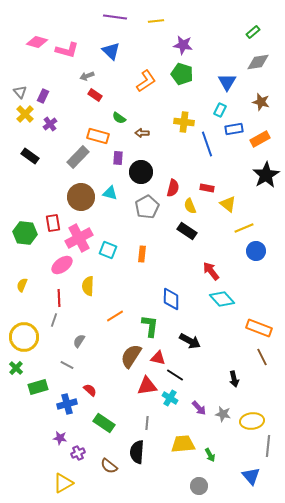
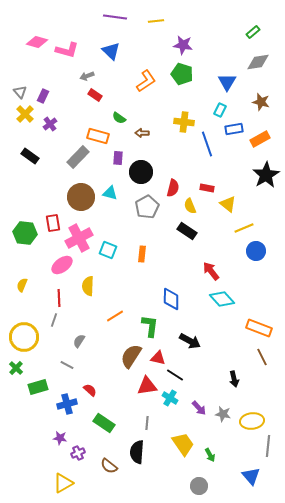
yellow trapezoid at (183, 444): rotated 60 degrees clockwise
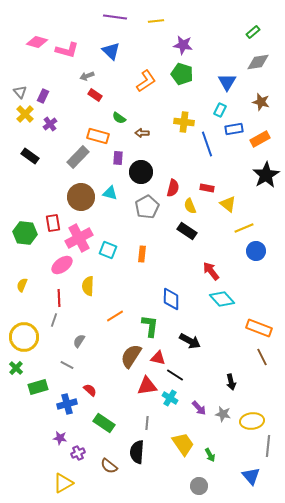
black arrow at (234, 379): moved 3 px left, 3 px down
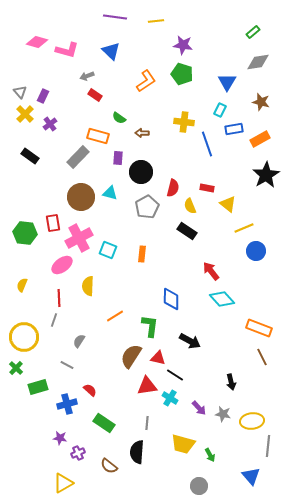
yellow trapezoid at (183, 444): rotated 140 degrees clockwise
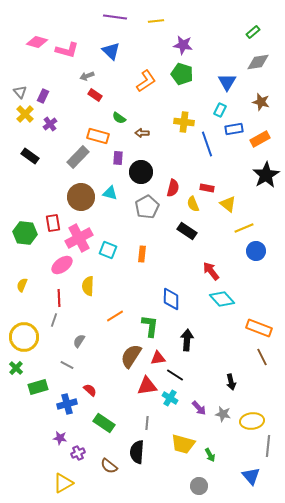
yellow semicircle at (190, 206): moved 3 px right, 2 px up
black arrow at (190, 341): moved 3 px left, 1 px up; rotated 115 degrees counterclockwise
red triangle at (158, 358): rotated 21 degrees counterclockwise
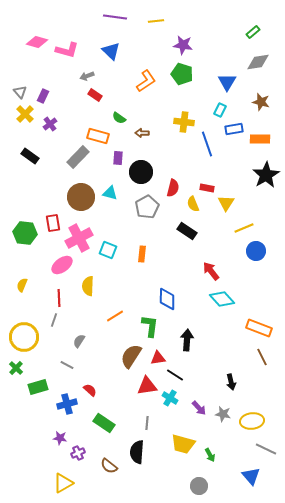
orange rectangle at (260, 139): rotated 30 degrees clockwise
yellow triangle at (228, 204): moved 2 px left, 1 px up; rotated 24 degrees clockwise
blue diamond at (171, 299): moved 4 px left
gray line at (268, 446): moved 2 px left, 3 px down; rotated 70 degrees counterclockwise
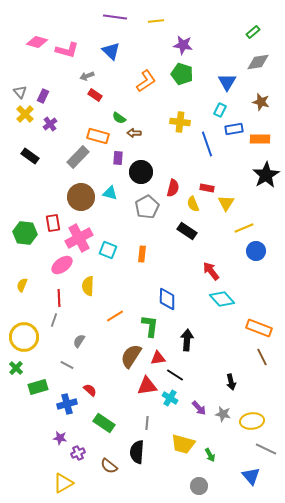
yellow cross at (184, 122): moved 4 px left
brown arrow at (142, 133): moved 8 px left
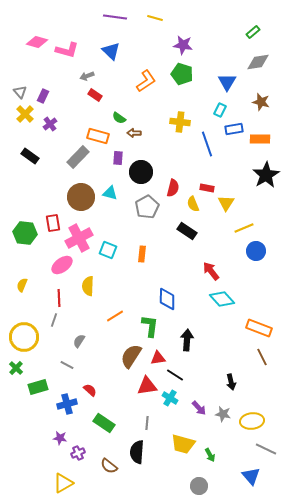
yellow line at (156, 21): moved 1 px left, 3 px up; rotated 21 degrees clockwise
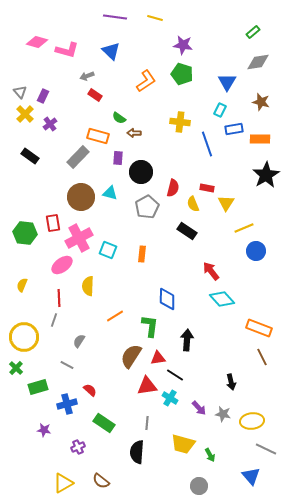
purple star at (60, 438): moved 16 px left, 8 px up
purple cross at (78, 453): moved 6 px up
brown semicircle at (109, 466): moved 8 px left, 15 px down
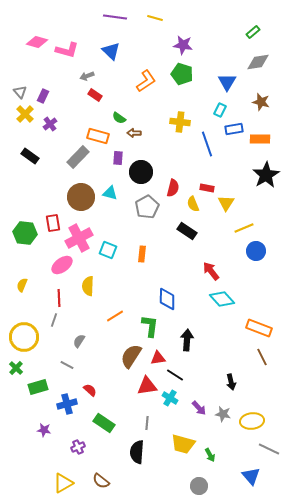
gray line at (266, 449): moved 3 px right
